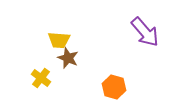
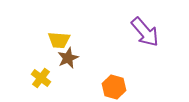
brown star: rotated 25 degrees clockwise
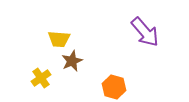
yellow trapezoid: moved 1 px up
brown star: moved 4 px right, 3 px down
yellow cross: rotated 18 degrees clockwise
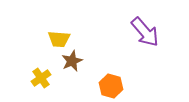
orange hexagon: moved 3 px left, 1 px up
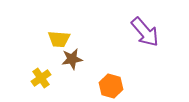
brown star: moved 2 px up; rotated 15 degrees clockwise
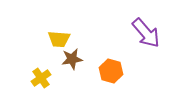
purple arrow: moved 1 px right, 1 px down
orange hexagon: moved 15 px up
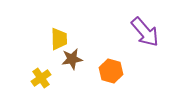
purple arrow: moved 1 px left, 1 px up
yellow trapezoid: rotated 95 degrees counterclockwise
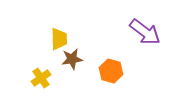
purple arrow: rotated 12 degrees counterclockwise
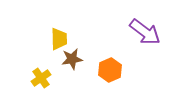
orange hexagon: moved 1 px left, 1 px up; rotated 20 degrees clockwise
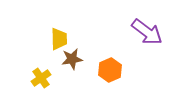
purple arrow: moved 2 px right
